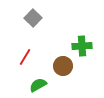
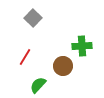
green semicircle: rotated 18 degrees counterclockwise
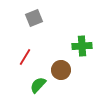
gray square: moved 1 px right; rotated 24 degrees clockwise
brown circle: moved 2 px left, 4 px down
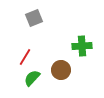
green semicircle: moved 6 px left, 7 px up
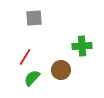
gray square: rotated 18 degrees clockwise
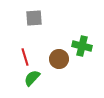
green cross: rotated 18 degrees clockwise
red line: rotated 48 degrees counterclockwise
brown circle: moved 2 px left, 11 px up
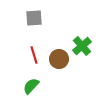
green cross: rotated 36 degrees clockwise
red line: moved 9 px right, 2 px up
green semicircle: moved 1 px left, 8 px down
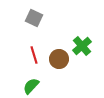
gray square: rotated 30 degrees clockwise
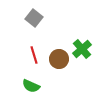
gray square: rotated 12 degrees clockwise
green cross: moved 3 px down
green semicircle: rotated 108 degrees counterclockwise
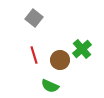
brown circle: moved 1 px right, 1 px down
green semicircle: moved 19 px right
